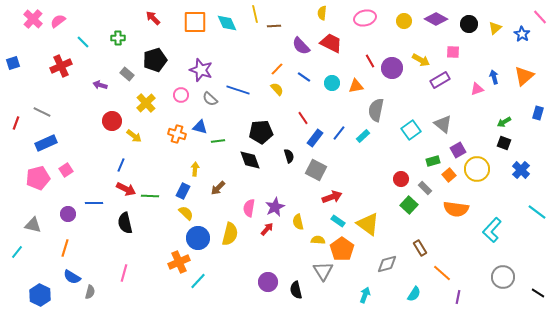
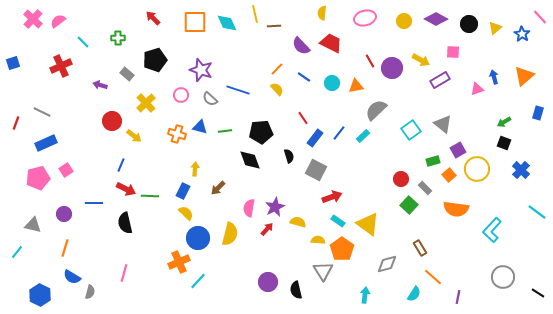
gray semicircle at (376, 110): rotated 35 degrees clockwise
green line at (218, 141): moved 7 px right, 10 px up
purple circle at (68, 214): moved 4 px left
yellow semicircle at (298, 222): rotated 119 degrees clockwise
orange line at (442, 273): moved 9 px left, 4 px down
cyan arrow at (365, 295): rotated 14 degrees counterclockwise
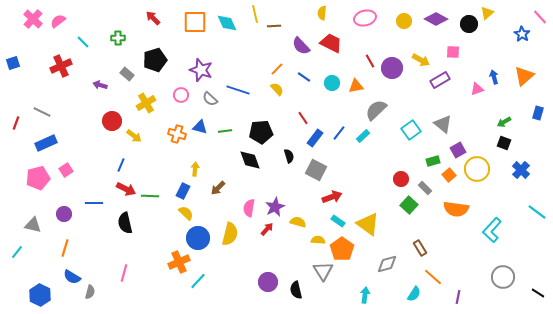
yellow triangle at (495, 28): moved 8 px left, 15 px up
yellow cross at (146, 103): rotated 12 degrees clockwise
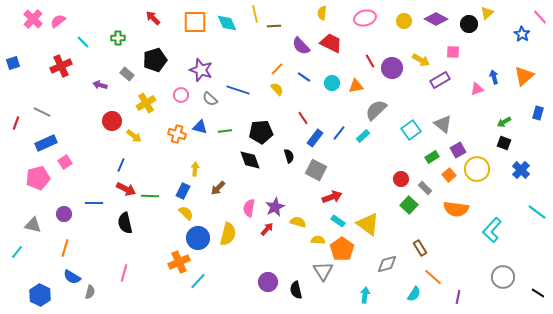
green rectangle at (433, 161): moved 1 px left, 4 px up; rotated 16 degrees counterclockwise
pink square at (66, 170): moved 1 px left, 8 px up
yellow semicircle at (230, 234): moved 2 px left
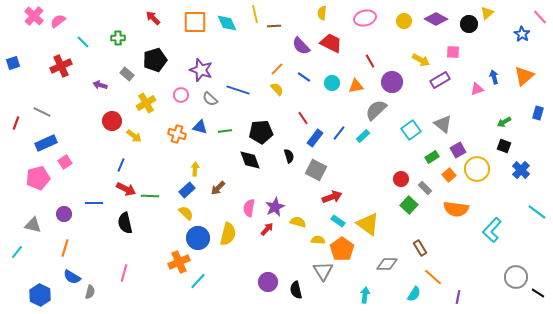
pink cross at (33, 19): moved 1 px right, 3 px up
purple circle at (392, 68): moved 14 px down
black square at (504, 143): moved 3 px down
blue rectangle at (183, 191): moved 4 px right, 1 px up; rotated 21 degrees clockwise
gray diamond at (387, 264): rotated 15 degrees clockwise
gray circle at (503, 277): moved 13 px right
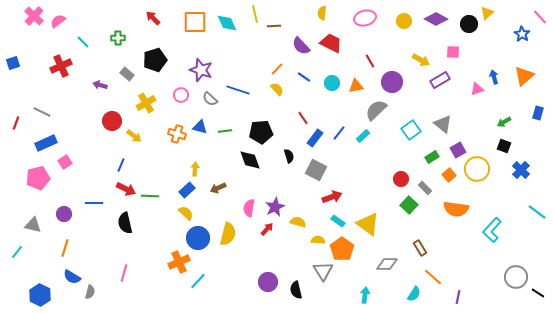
brown arrow at (218, 188): rotated 21 degrees clockwise
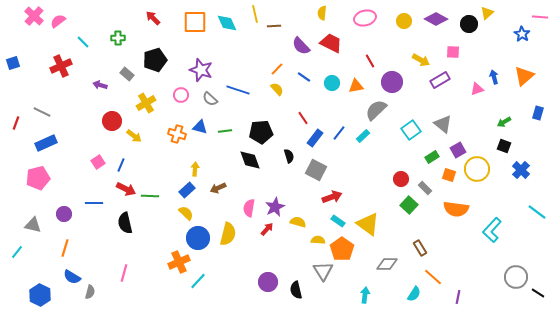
pink line at (540, 17): rotated 42 degrees counterclockwise
pink square at (65, 162): moved 33 px right
orange square at (449, 175): rotated 32 degrees counterclockwise
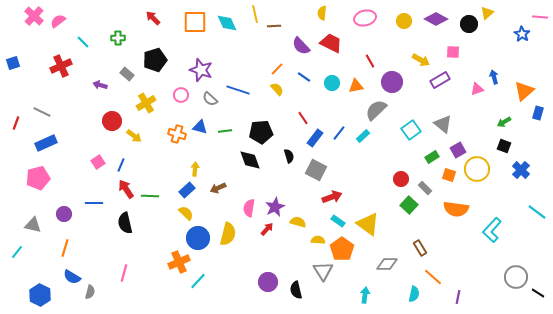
orange triangle at (524, 76): moved 15 px down
red arrow at (126, 189): rotated 150 degrees counterclockwise
cyan semicircle at (414, 294): rotated 21 degrees counterclockwise
